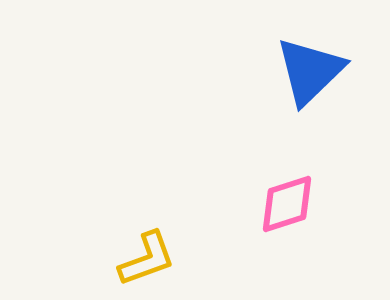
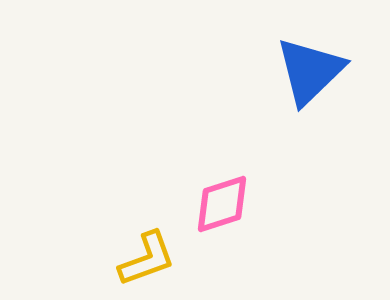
pink diamond: moved 65 px left
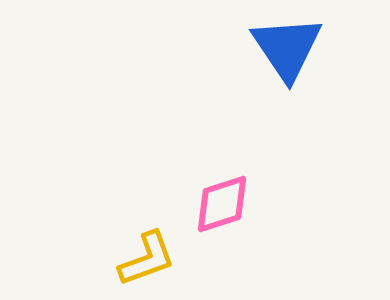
blue triangle: moved 23 px left, 23 px up; rotated 20 degrees counterclockwise
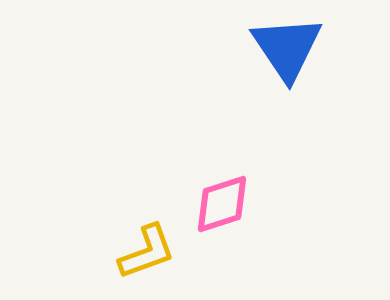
yellow L-shape: moved 7 px up
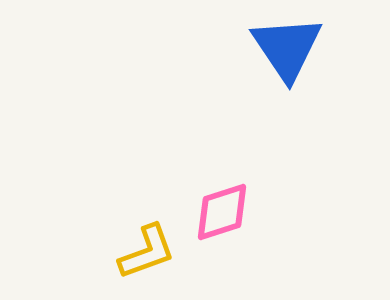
pink diamond: moved 8 px down
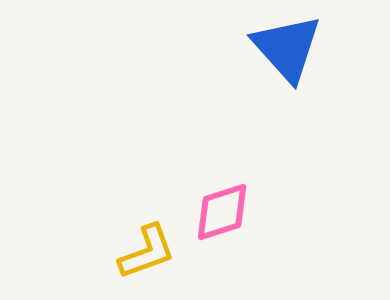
blue triangle: rotated 8 degrees counterclockwise
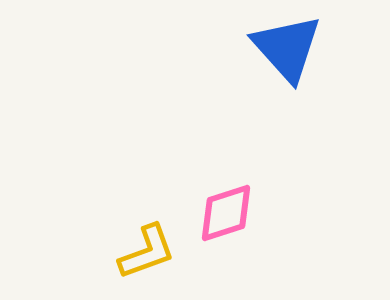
pink diamond: moved 4 px right, 1 px down
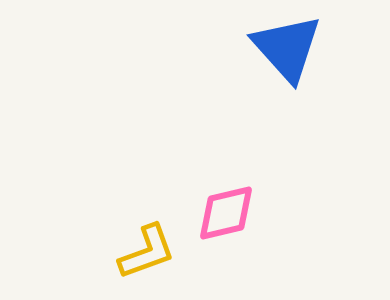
pink diamond: rotated 4 degrees clockwise
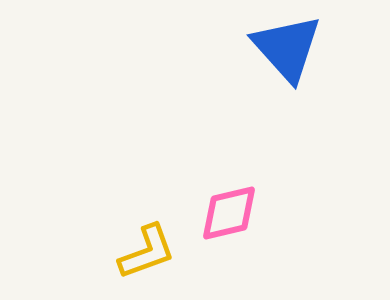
pink diamond: moved 3 px right
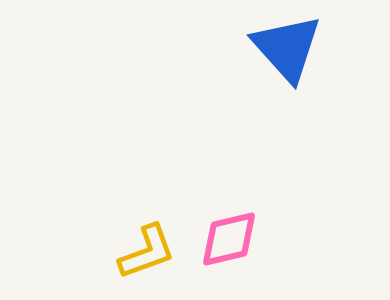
pink diamond: moved 26 px down
